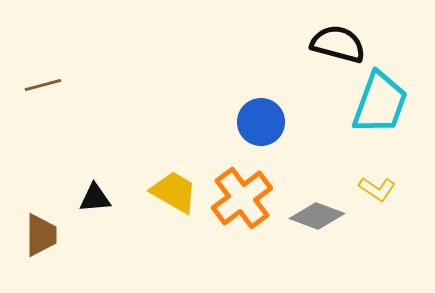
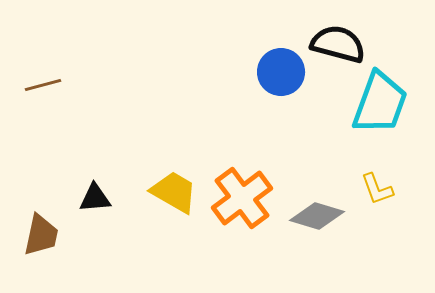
blue circle: moved 20 px right, 50 px up
yellow L-shape: rotated 36 degrees clockwise
gray diamond: rotated 4 degrees counterclockwise
brown trapezoid: rotated 12 degrees clockwise
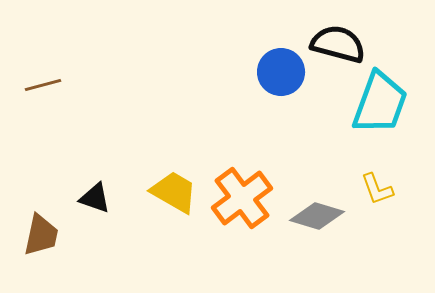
black triangle: rotated 24 degrees clockwise
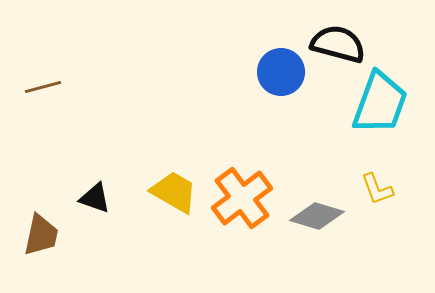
brown line: moved 2 px down
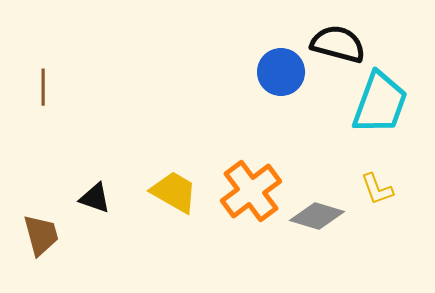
brown line: rotated 75 degrees counterclockwise
orange cross: moved 9 px right, 7 px up
brown trapezoid: rotated 27 degrees counterclockwise
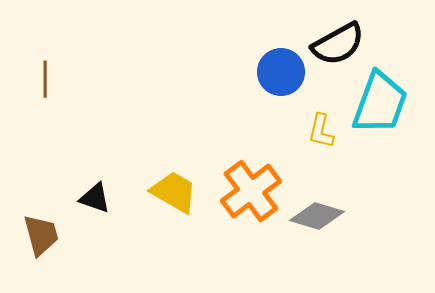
black semicircle: rotated 136 degrees clockwise
brown line: moved 2 px right, 8 px up
yellow L-shape: moved 56 px left, 58 px up; rotated 33 degrees clockwise
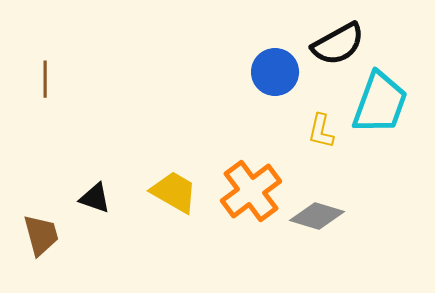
blue circle: moved 6 px left
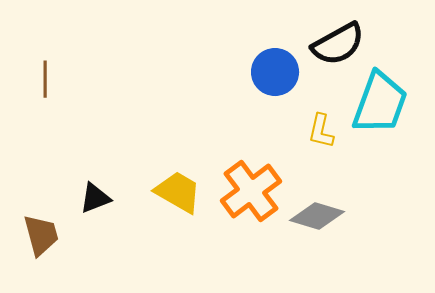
yellow trapezoid: moved 4 px right
black triangle: rotated 40 degrees counterclockwise
